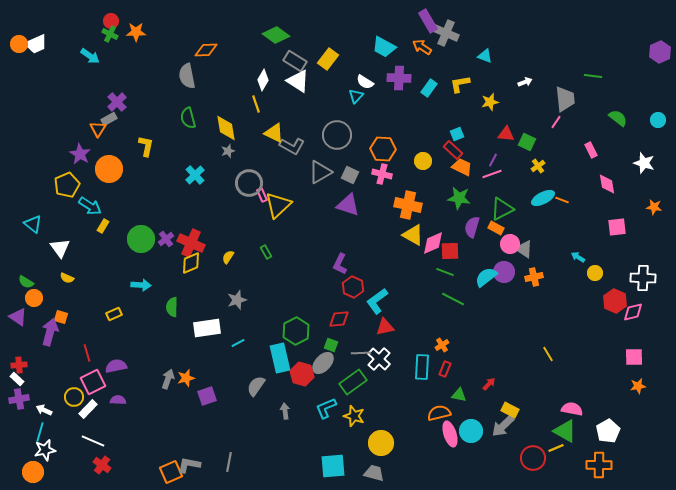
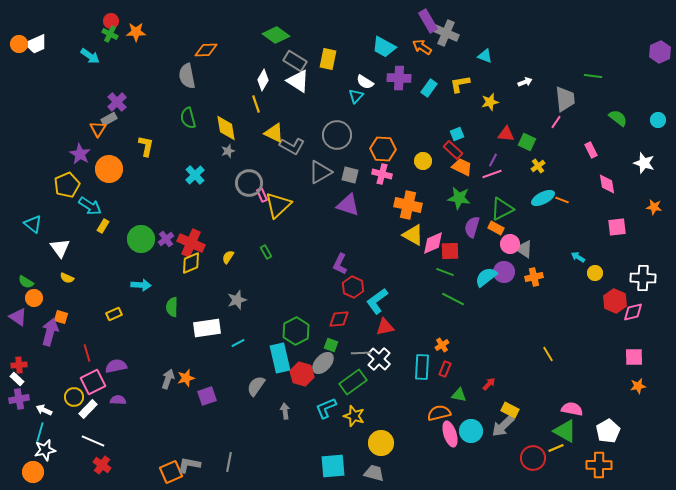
yellow rectangle at (328, 59): rotated 25 degrees counterclockwise
gray square at (350, 175): rotated 12 degrees counterclockwise
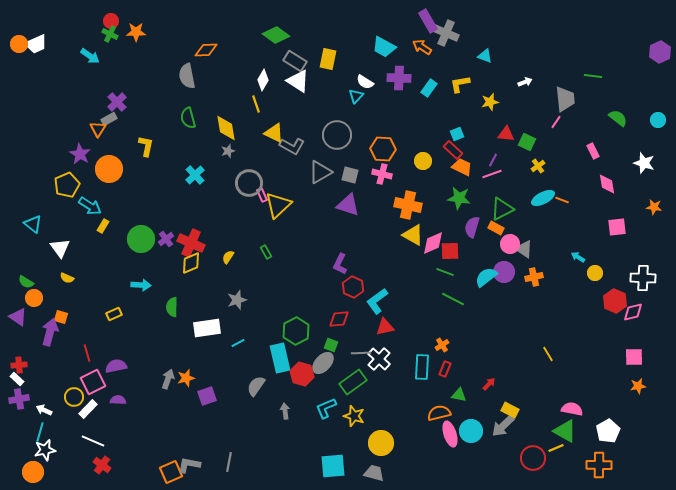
pink rectangle at (591, 150): moved 2 px right, 1 px down
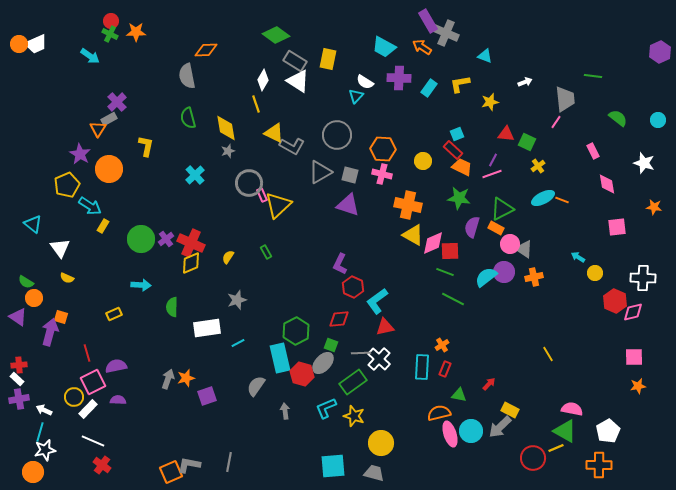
gray arrow at (503, 426): moved 3 px left, 1 px down
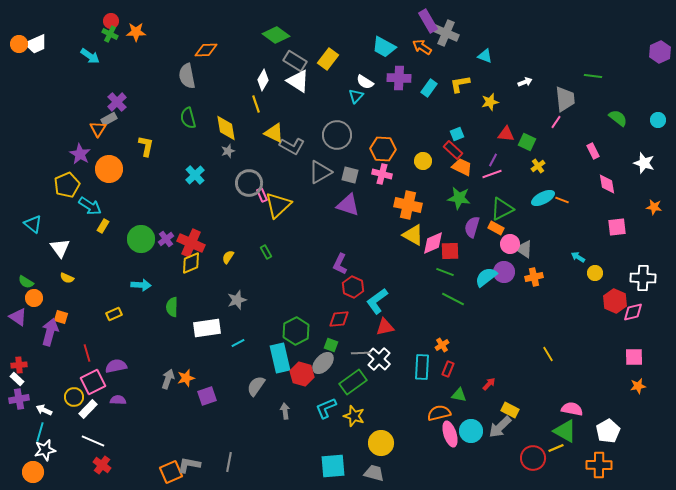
yellow rectangle at (328, 59): rotated 25 degrees clockwise
red rectangle at (445, 369): moved 3 px right
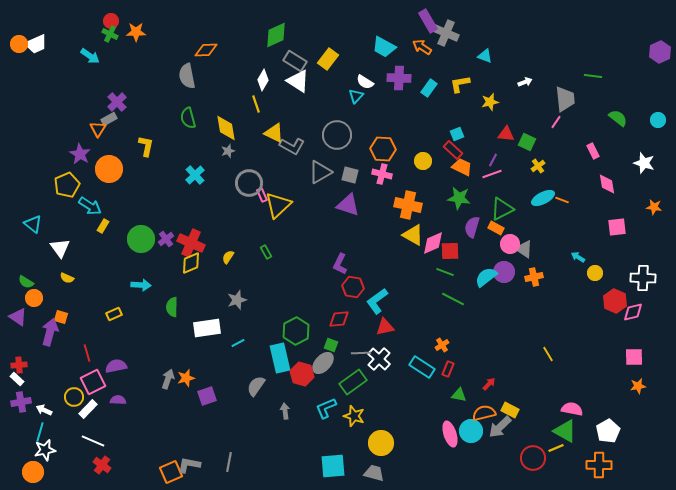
green diamond at (276, 35): rotated 60 degrees counterclockwise
red hexagon at (353, 287): rotated 15 degrees counterclockwise
cyan rectangle at (422, 367): rotated 60 degrees counterclockwise
purple cross at (19, 399): moved 2 px right, 3 px down
orange semicircle at (439, 413): moved 45 px right
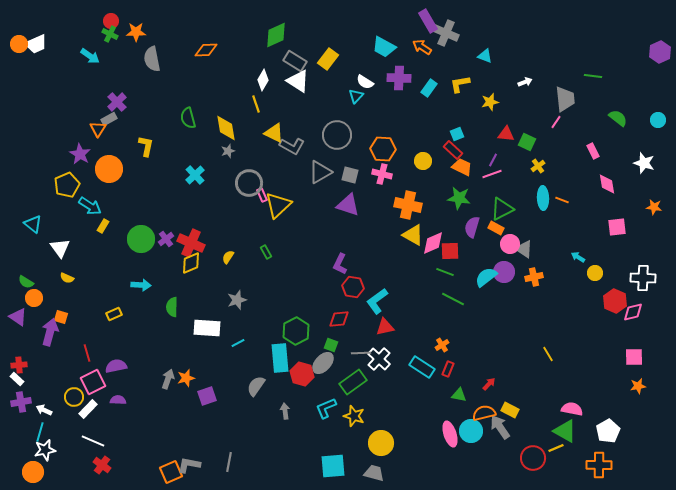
gray semicircle at (187, 76): moved 35 px left, 17 px up
cyan ellipse at (543, 198): rotated 65 degrees counterclockwise
white rectangle at (207, 328): rotated 12 degrees clockwise
cyan rectangle at (280, 358): rotated 8 degrees clockwise
gray arrow at (500, 427): rotated 100 degrees clockwise
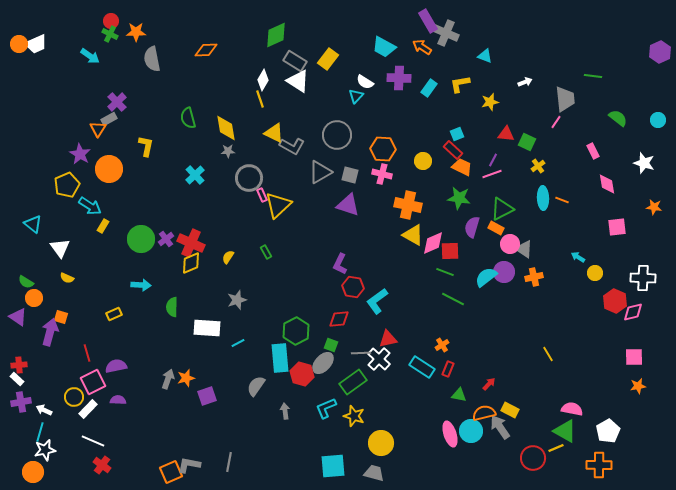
yellow line at (256, 104): moved 4 px right, 5 px up
gray star at (228, 151): rotated 16 degrees clockwise
gray circle at (249, 183): moved 5 px up
red triangle at (385, 327): moved 3 px right, 12 px down
